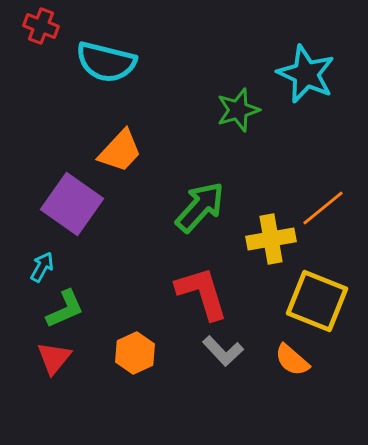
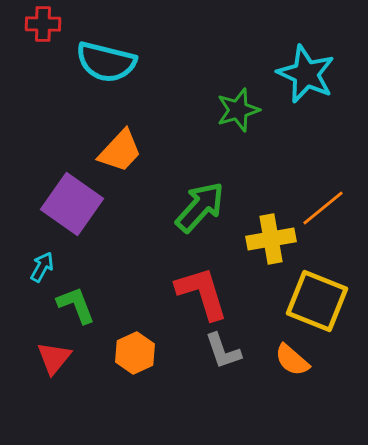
red cross: moved 2 px right, 2 px up; rotated 20 degrees counterclockwise
green L-shape: moved 11 px right, 4 px up; rotated 87 degrees counterclockwise
gray L-shape: rotated 24 degrees clockwise
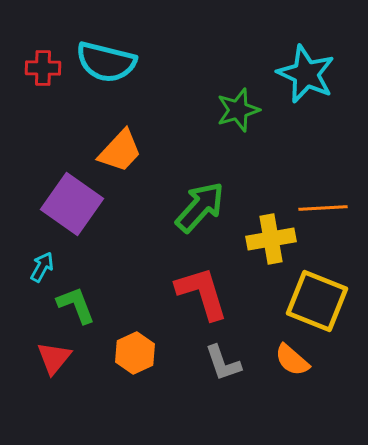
red cross: moved 44 px down
orange line: rotated 36 degrees clockwise
gray L-shape: moved 12 px down
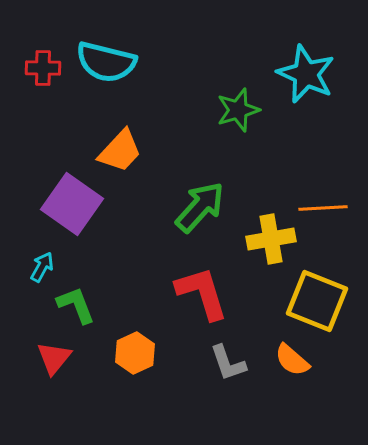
gray L-shape: moved 5 px right
